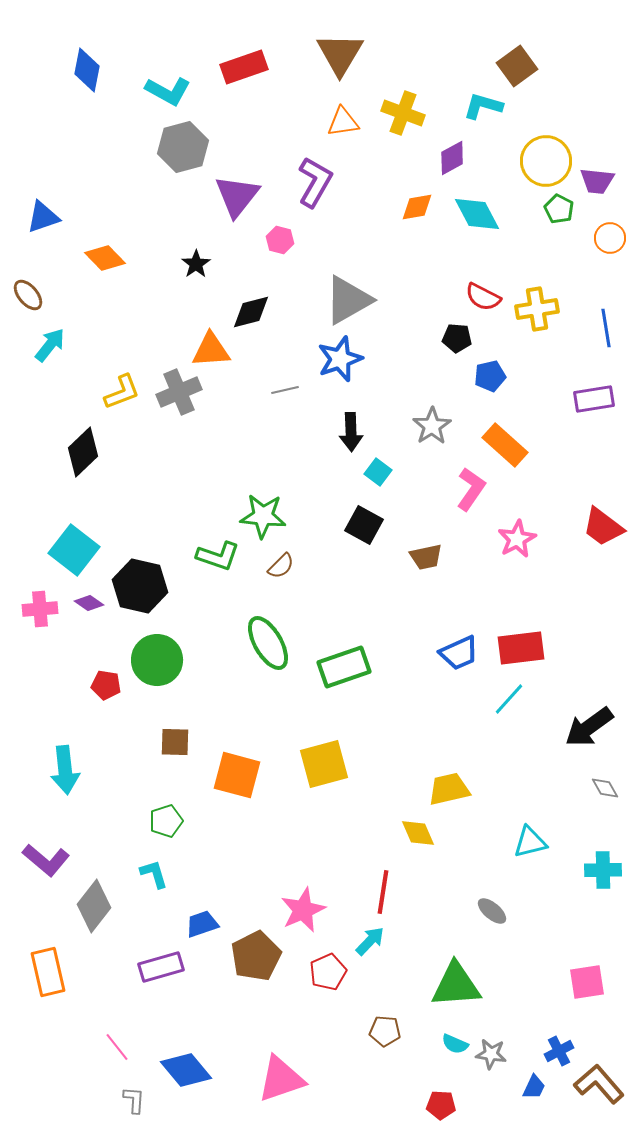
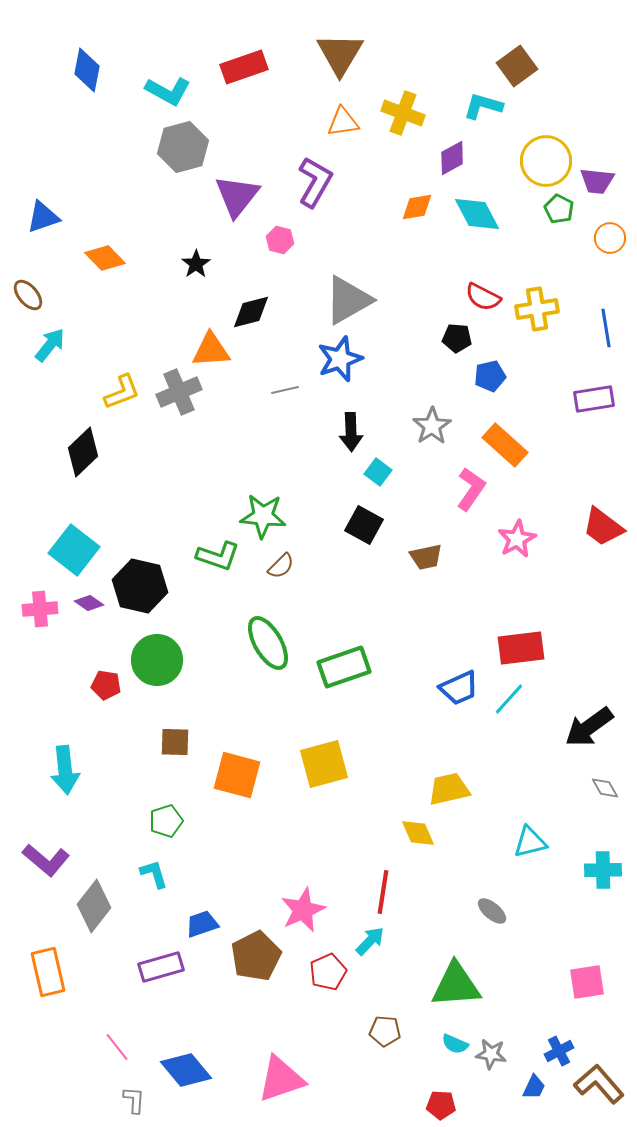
blue trapezoid at (459, 653): moved 35 px down
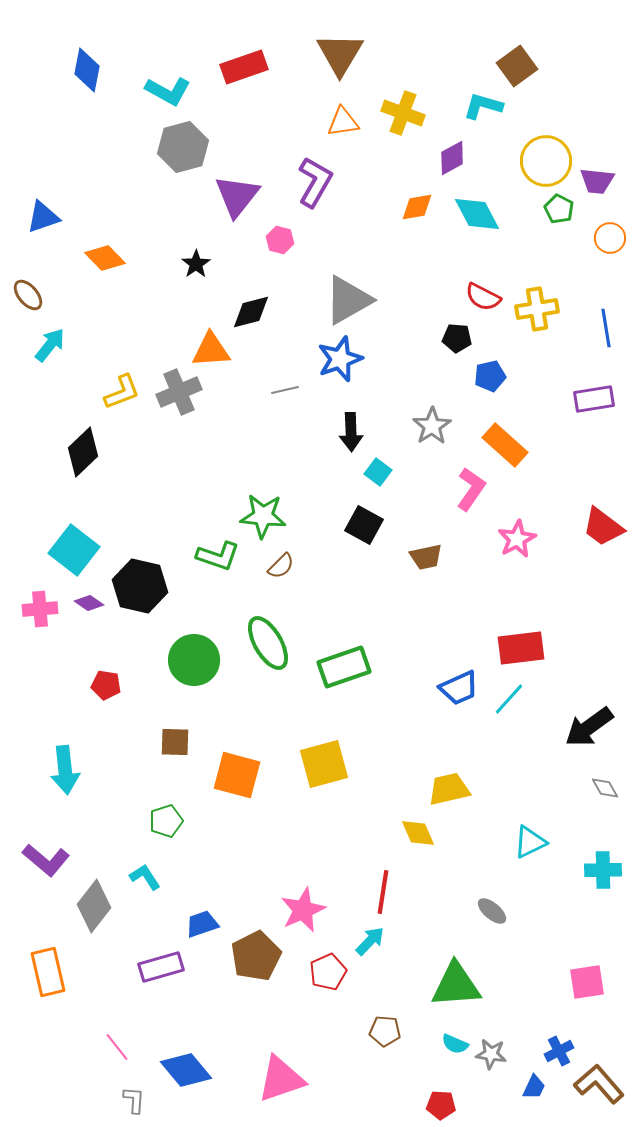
green circle at (157, 660): moved 37 px right
cyan triangle at (530, 842): rotated 12 degrees counterclockwise
cyan L-shape at (154, 874): moved 9 px left, 3 px down; rotated 16 degrees counterclockwise
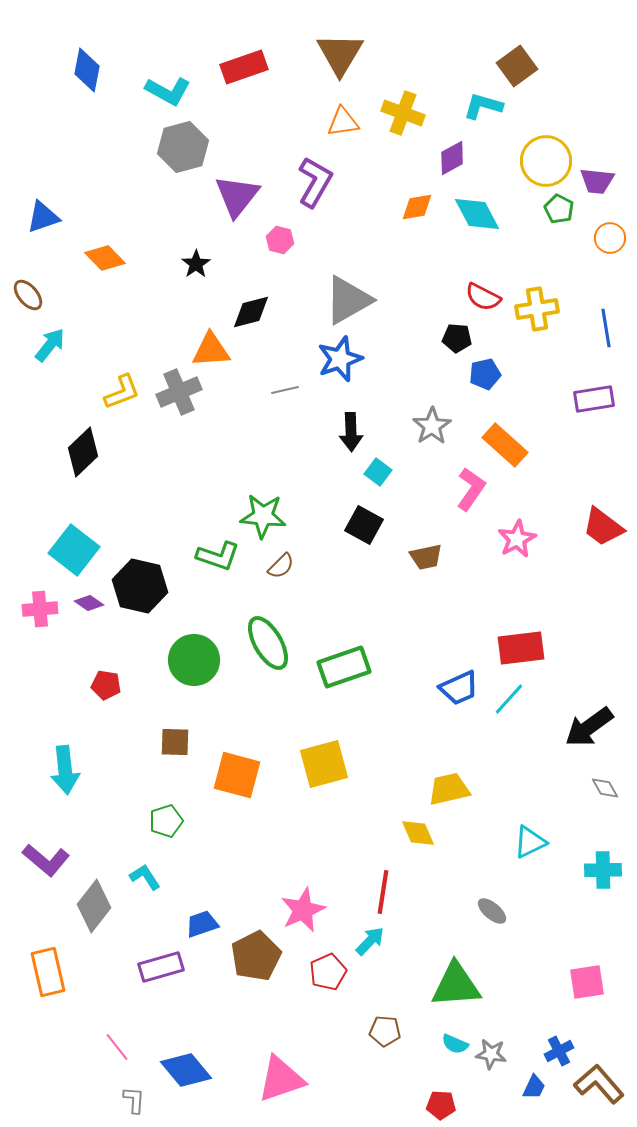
blue pentagon at (490, 376): moved 5 px left, 2 px up
